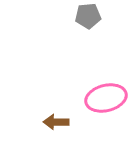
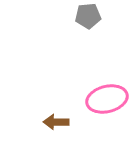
pink ellipse: moved 1 px right, 1 px down
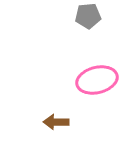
pink ellipse: moved 10 px left, 19 px up
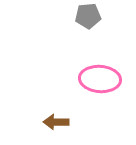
pink ellipse: moved 3 px right, 1 px up; rotated 18 degrees clockwise
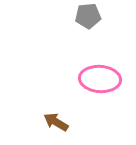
brown arrow: rotated 30 degrees clockwise
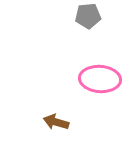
brown arrow: rotated 15 degrees counterclockwise
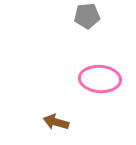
gray pentagon: moved 1 px left
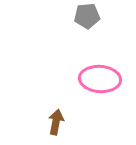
brown arrow: rotated 85 degrees clockwise
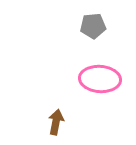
gray pentagon: moved 6 px right, 10 px down
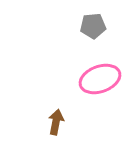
pink ellipse: rotated 24 degrees counterclockwise
